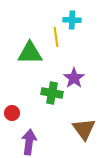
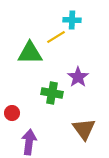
yellow line: rotated 66 degrees clockwise
purple star: moved 4 px right, 1 px up
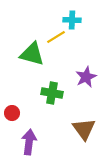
green triangle: moved 2 px right, 1 px down; rotated 16 degrees clockwise
purple star: moved 8 px right; rotated 10 degrees clockwise
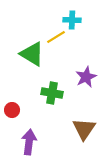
green triangle: rotated 16 degrees clockwise
red circle: moved 3 px up
brown triangle: rotated 10 degrees clockwise
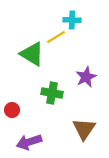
purple arrow: rotated 115 degrees counterclockwise
